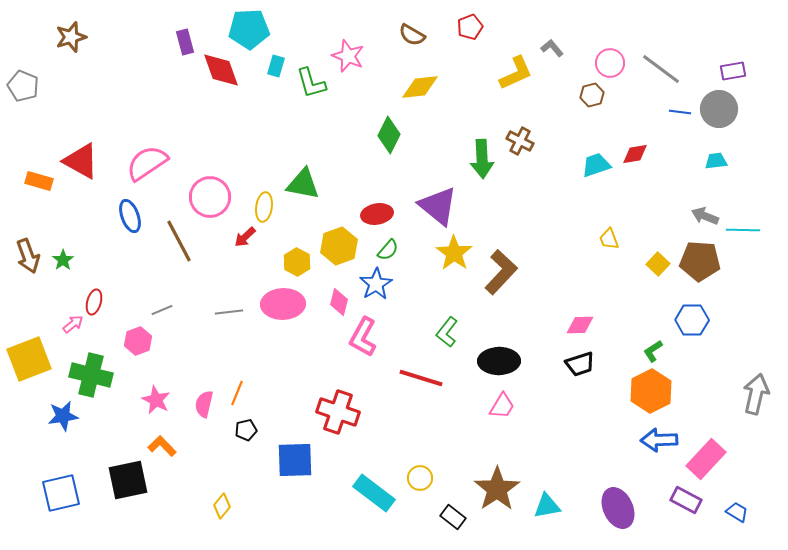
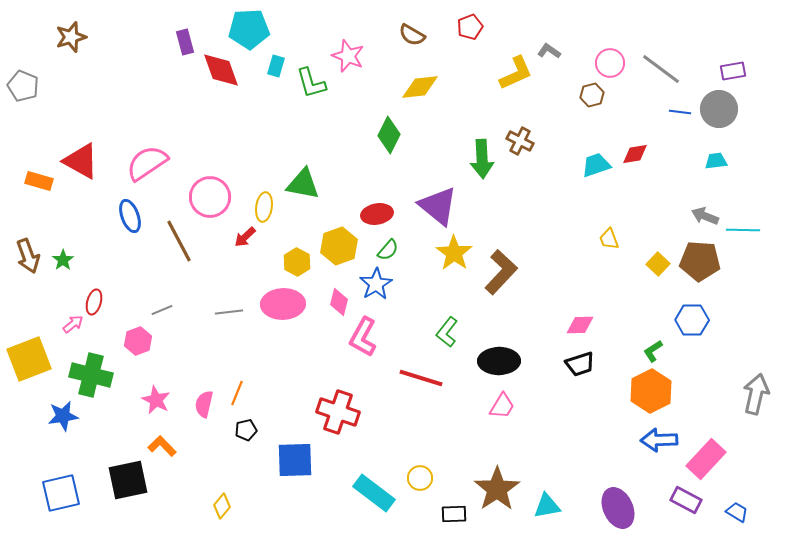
gray L-shape at (552, 48): moved 3 px left, 3 px down; rotated 15 degrees counterclockwise
black rectangle at (453, 517): moved 1 px right, 3 px up; rotated 40 degrees counterclockwise
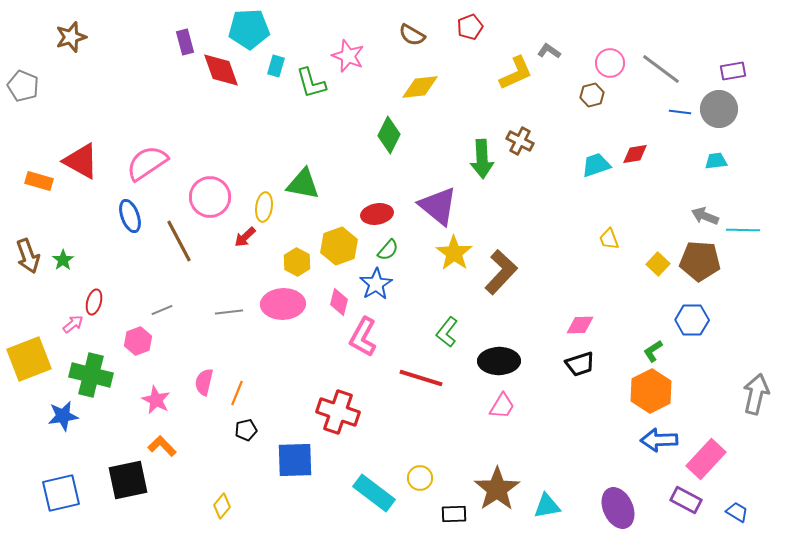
pink semicircle at (204, 404): moved 22 px up
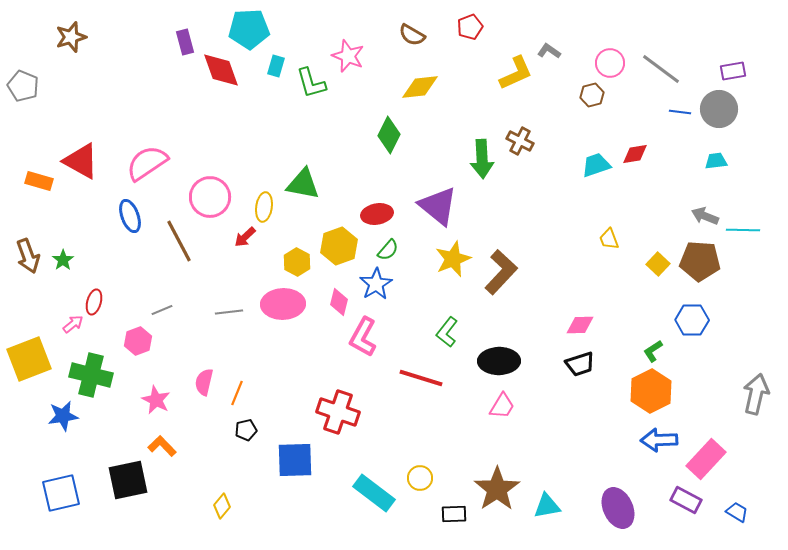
yellow star at (454, 253): moved 1 px left, 6 px down; rotated 15 degrees clockwise
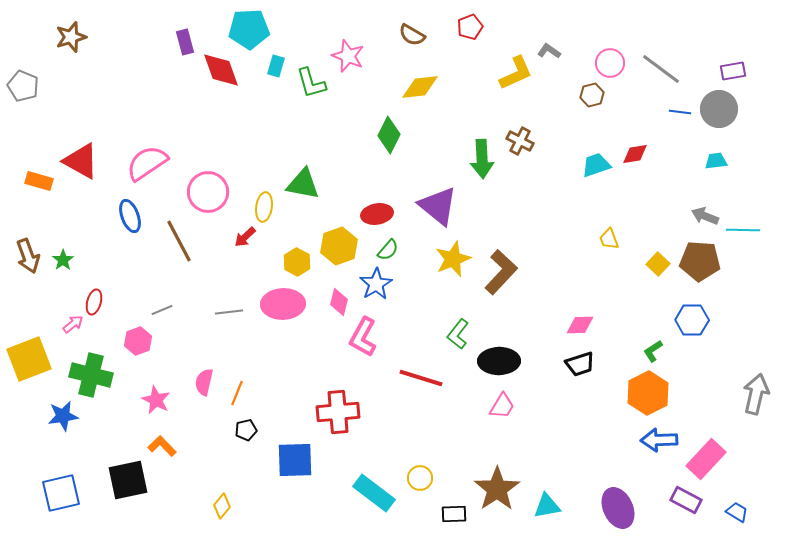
pink circle at (210, 197): moved 2 px left, 5 px up
green L-shape at (447, 332): moved 11 px right, 2 px down
orange hexagon at (651, 391): moved 3 px left, 2 px down
red cross at (338, 412): rotated 24 degrees counterclockwise
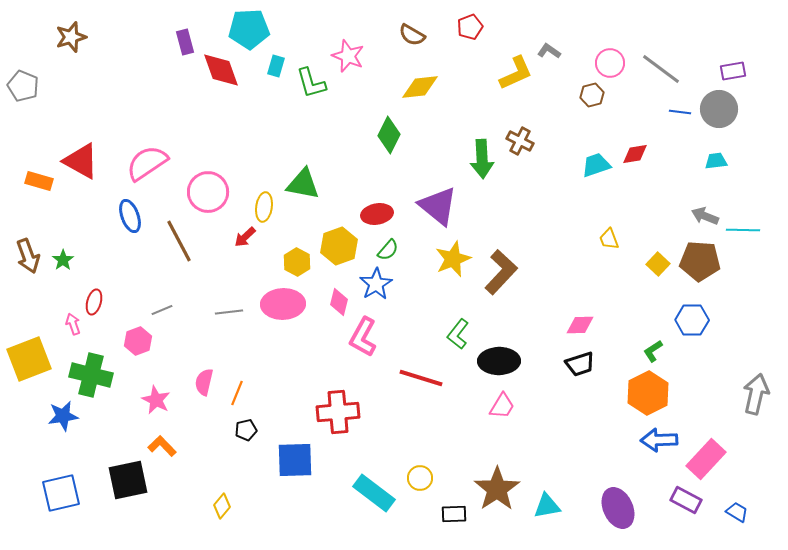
pink arrow at (73, 324): rotated 70 degrees counterclockwise
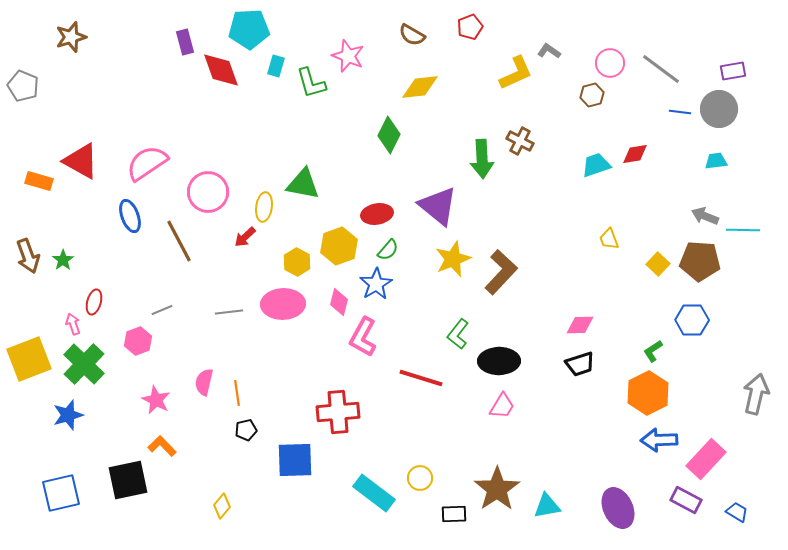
green cross at (91, 375): moved 7 px left, 11 px up; rotated 30 degrees clockwise
orange line at (237, 393): rotated 30 degrees counterclockwise
blue star at (63, 416): moved 5 px right, 1 px up; rotated 8 degrees counterclockwise
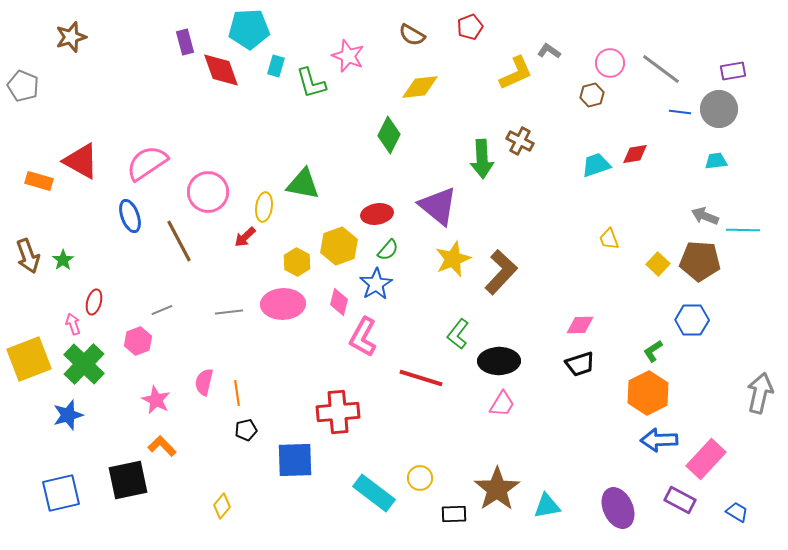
gray arrow at (756, 394): moved 4 px right, 1 px up
pink trapezoid at (502, 406): moved 2 px up
purple rectangle at (686, 500): moved 6 px left
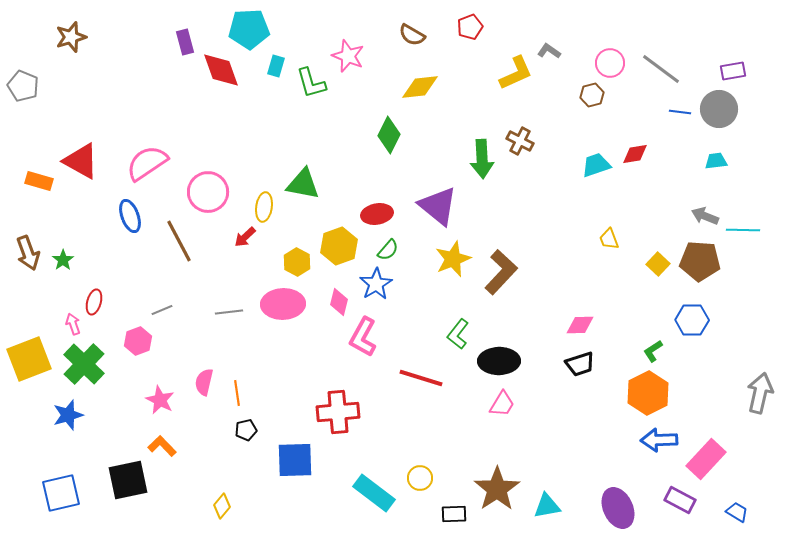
brown arrow at (28, 256): moved 3 px up
pink star at (156, 400): moved 4 px right
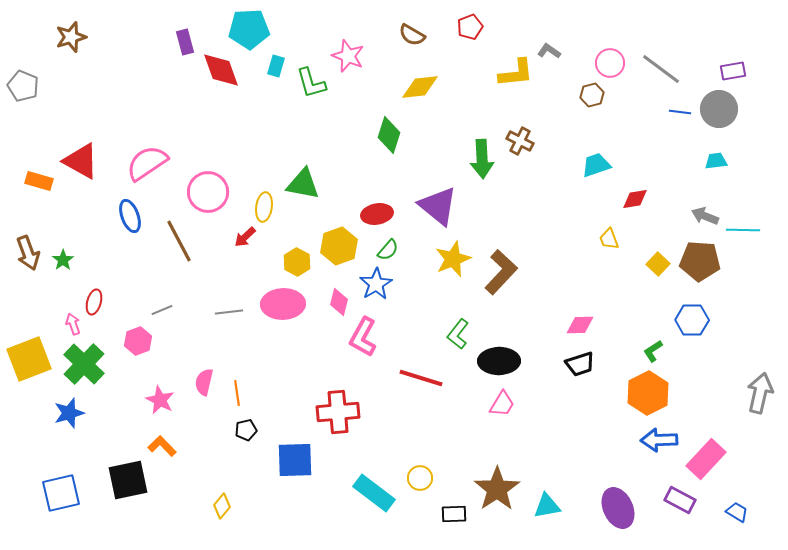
yellow L-shape at (516, 73): rotated 18 degrees clockwise
green diamond at (389, 135): rotated 9 degrees counterclockwise
red diamond at (635, 154): moved 45 px down
blue star at (68, 415): moved 1 px right, 2 px up
